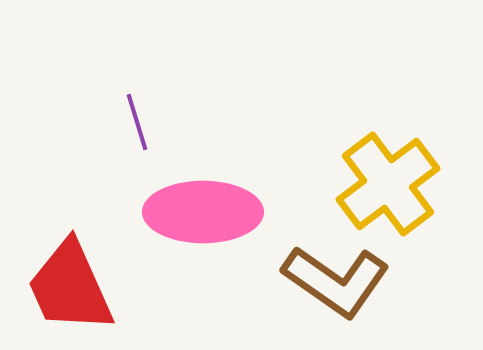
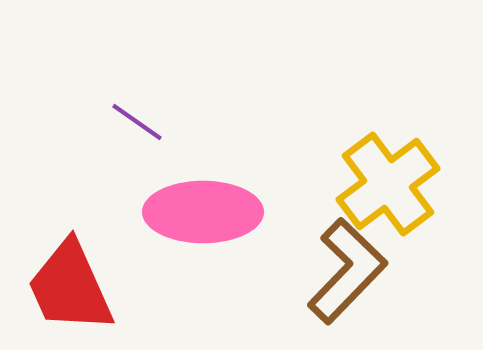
purple line: rotated 38 degrees counterclockwise
brown L-shape: moved 11 px right, 10 px up; rotated 81 degrees counterclockwise
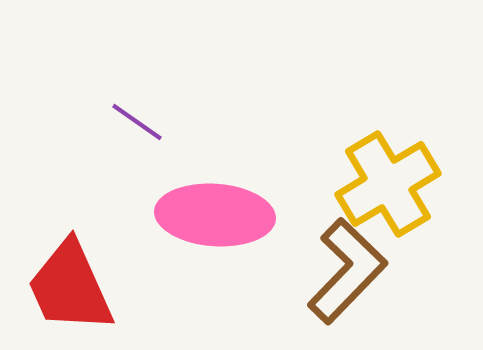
yellow cross: rotated 6 degrees clockwise
pink ellipse: moved 12 px right, 3 px down; rotated 4 degrees clockwise
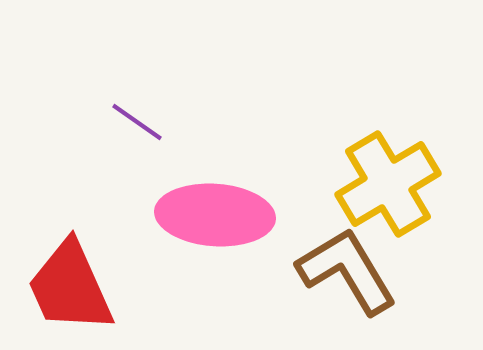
brown L-shape: rotated 75 degrees counterclockwise
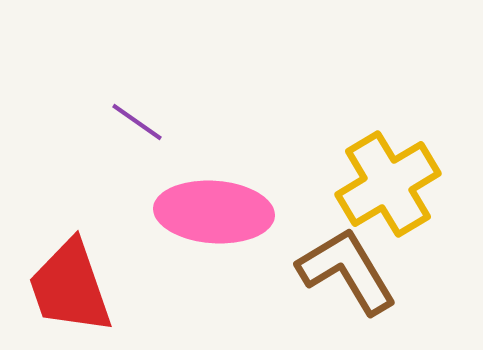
pink ellipse: moved 1 px left, 3 px up
red trapezoid: rotated 5 degrees clockwise
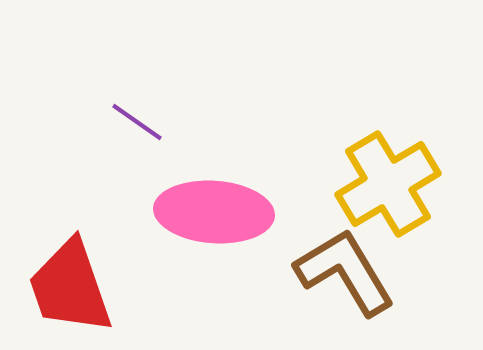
brown L-shape: moved 2 px left, 1 px down
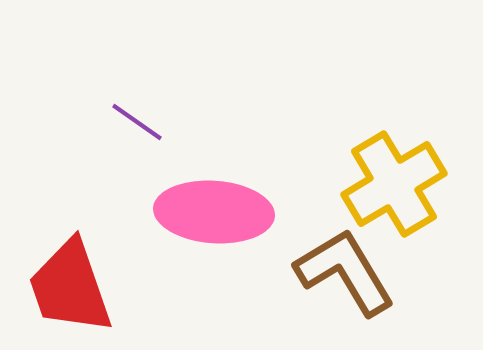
yellow cross: moved 6 px right
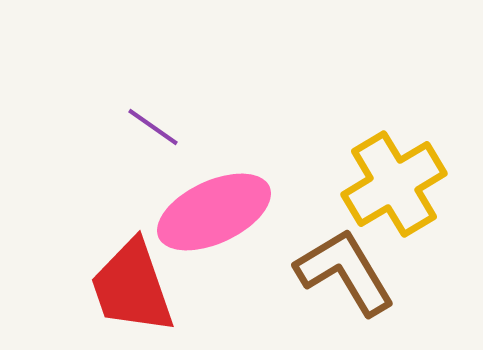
purple line: moved 16 px right, 5 px down
pink ellipse: rotated 29 degrees counterclockwise
red trapezoid: moved 62 px right
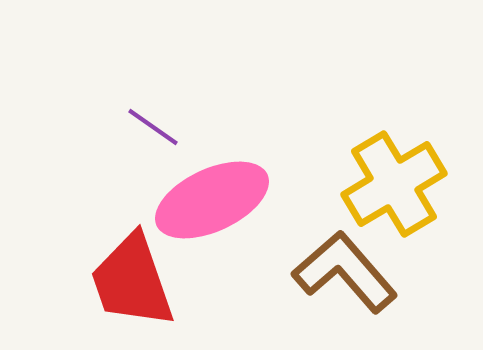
pink ellipse: moved 2 px left, 12 px up
brown L-shape: rotated 10 degrees counterclockwise
red trapezoid: moved 6 px up
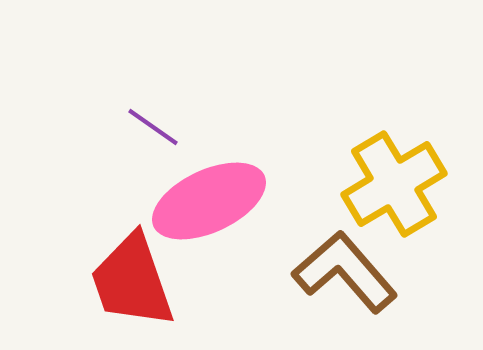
pink ellipse: moved 3 px left, 1 px down
